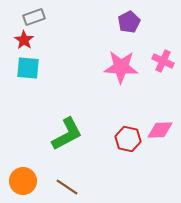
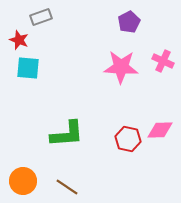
gray rectangle: moved 7 px right
red star: moved 5 px left; rotated 12 degrees counterclockwise
green L-shape: rotated 24 degrees clockwise
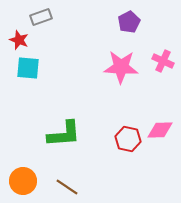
green L-shape: moved 3 px left
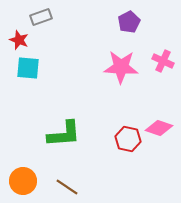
pink diamond: moved 1 px left, 2 px up; rotated 20 degrees clockwise
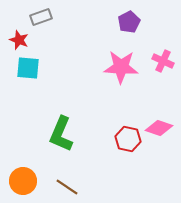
green L-shape: moved 3 px left; rotated 117 degrees clockwise
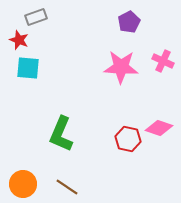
gray rectangle: moved 5 px left
orange circle: moved 3 px down
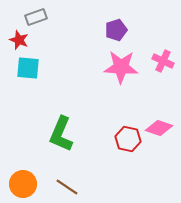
purple pentagon: moved 13 px left, 8 px down; rotated 10 degrees clockwise
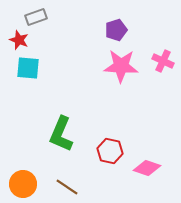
pink star: moved 1 px up
pink diamond: moved 12 px left, 40 px down
red hexagon: moved 18 px left, 12 px down
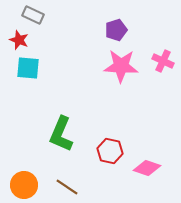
gray rectangle: moved 3 px left, 2 px up; rotated 45 degrees clockwise
orange circle: moved 1 px right, 1 px down
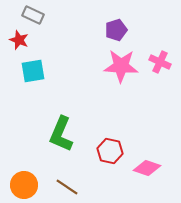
pink cross: moved 3 px left, 1 px down
cyan square: moved 5 px right, 3 px down; rotated 15 degrees counterclockwise
